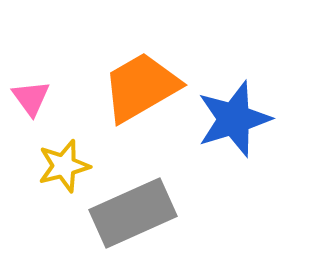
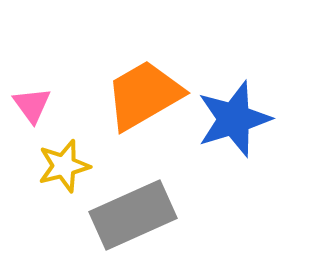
orange trapezoid: moved 3 px right, 8 px down
pink triangle: moved 1 px right, 7 px down
gray rectangle: moved 2 px down
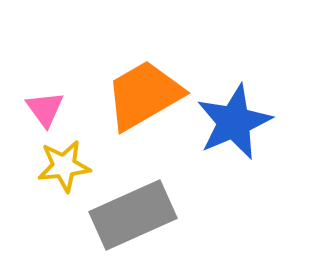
pink triangle: moved 13 px right, 4 px down
blue star: moved 3 px down; rotated 6 degrees counterclockwise
yellow star: rotated 8 degrees clockwise
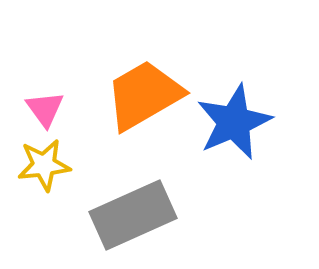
yellow star: moved 20 px left, 1 px up
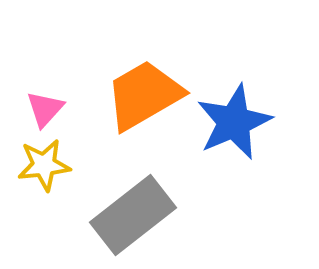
pink triangle: rotated 18 degrees clockwise
gray rectangle: rotated 14 degrees counterclockwise
